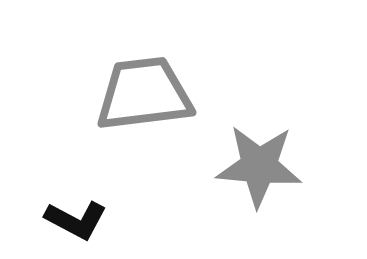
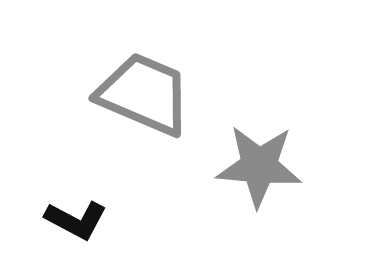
gray trapezoid: rotated 30 degrees clockwise
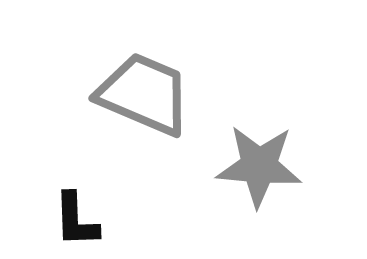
black L-shape: rotated 60 degrees clockwise
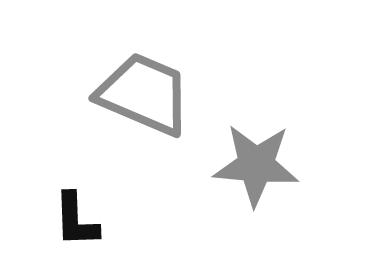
gray star: moved 3 px left, 1 px up
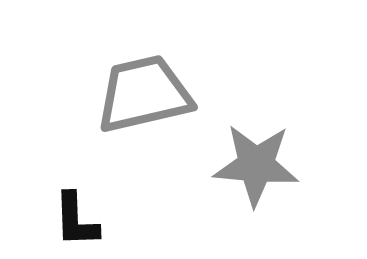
gray trapezoid: rotated 36 degrees counterclockwise
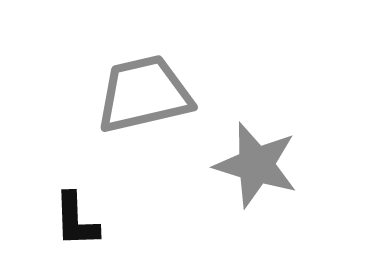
gray star: rotated 12 degrees clockwise
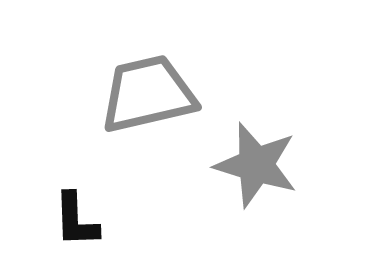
gray trapezoid: moved 4 px right
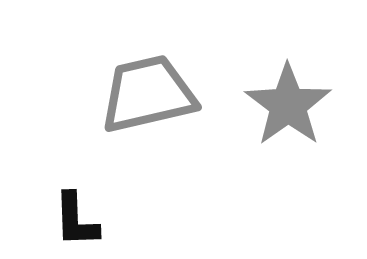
gray star: moved 32 px right, 60 px up; rotated 20 degrees clockwise
